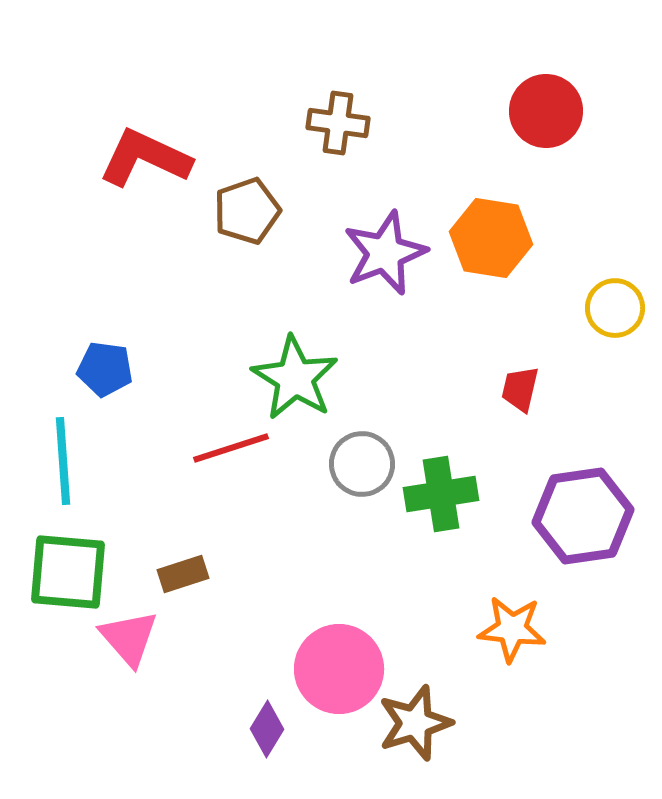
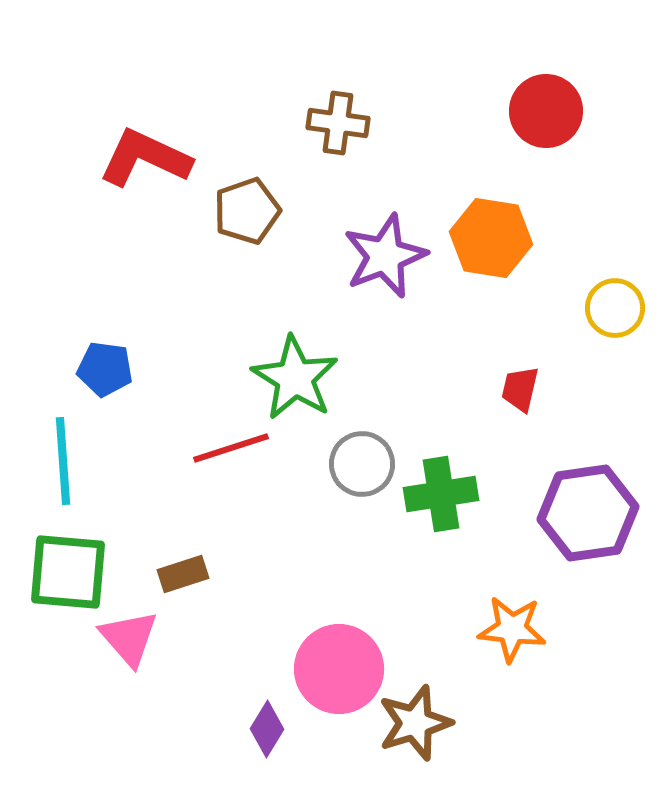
purple star: moved 3 px down
purple hexagon: moved 5 px right, 3 px up
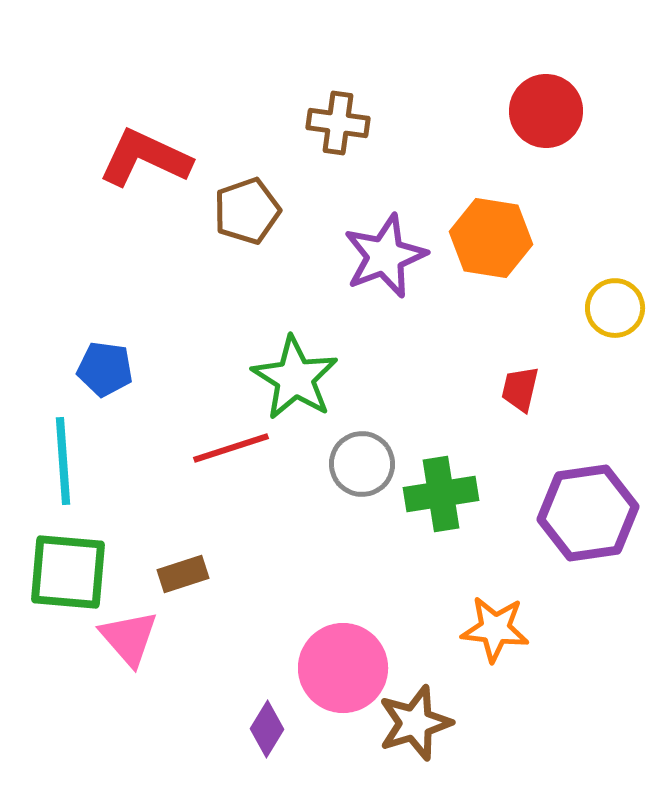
orange star: moved 17 px left
pink circle: moved 4 px right, 1 px up
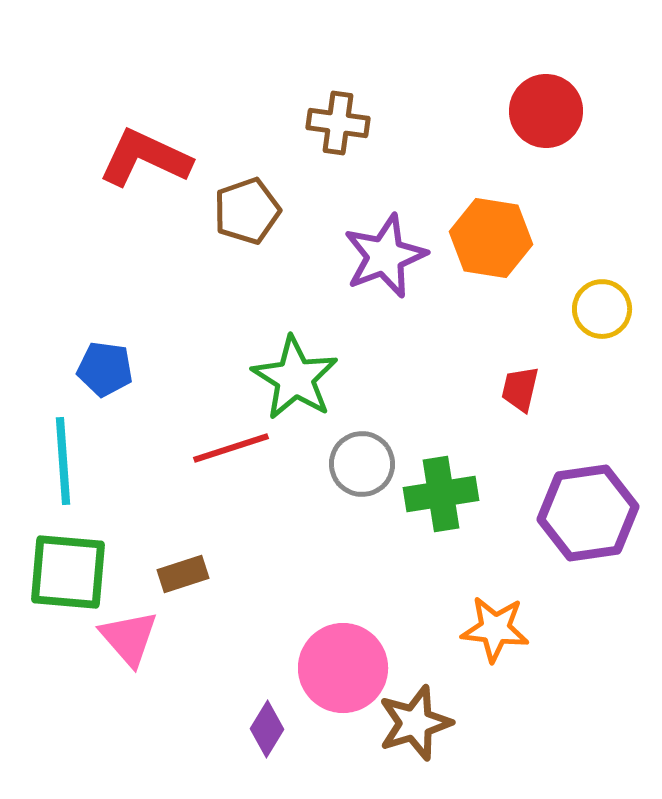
yellow circle: moved 13 px left, 1 px down
